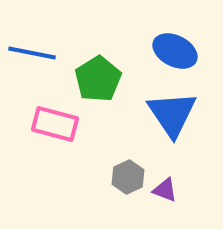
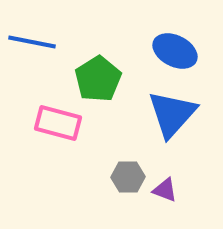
blue line: moved 11 px up
blue triangle: rotated 16 degrees clockwise
pink rectangle: moved 3 px right, 1 px up
gray hexagon: rotated 24 degrees clockwise
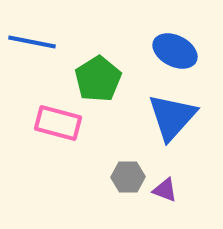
blue triangle: moved 3 px down
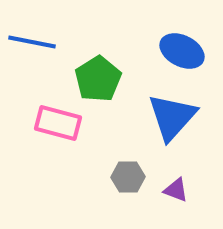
blue ellipse: moved 7 px right
purple triangle: moved 11 px right
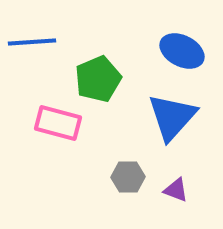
blue line: rotated 15 degrees counterclockwise
green pentagon: rotated 9 degrees clockwise
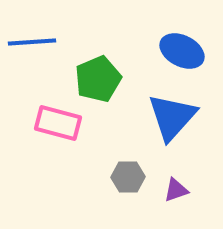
purple triangle: rotated 40 degrees counterclockwise
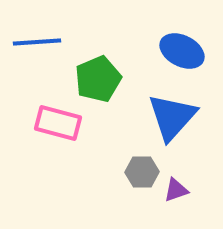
blue line: moved 5 px right
gray hexagon: moved 14 px right, 5 px up
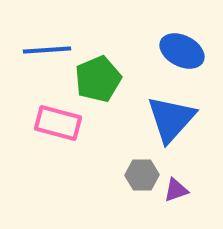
blue line: moved 10 px right, 8 px down
blue triangle: moved 1 px left, 2 px down
gray hexagon: moved 3 px down
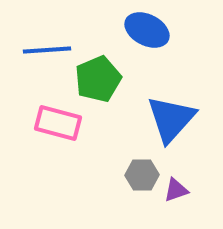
blue ellipse: moved 35 px left, 21 px up
